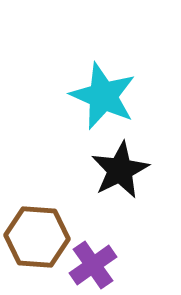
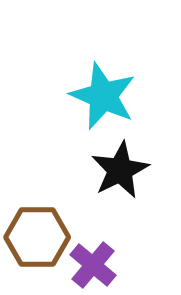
brown hexagon: rotated 4 degrees counterclockwise
purple cross: rotated 15 degrees counterclockwise
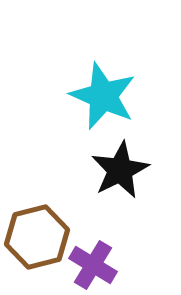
brown hexagon: rotated 14 degrees counterclockwise
purple cross: rotated 9 degrees counterclockwise
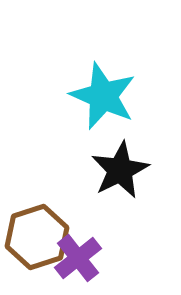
brown hexagon: rotated 4 degrees counterclockwise
purple cross: moved 15 px left, 7 px up; rotated 21 degrees clockwise
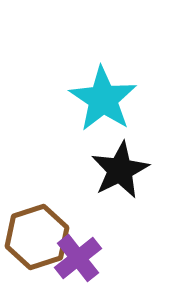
cyan star: moved 3 px down; rotated 10 degrees clockwise
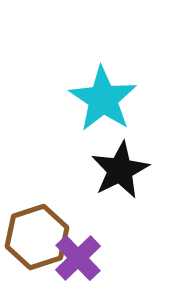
purple cross: rotated 6 degrees counterclockwise
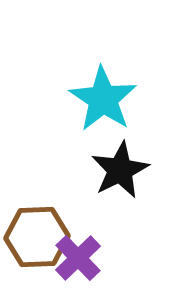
brown hexagon: rotated 16 degrees clockwise
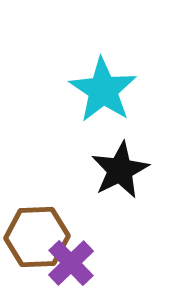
cyan star: moved 9 px up
purple cross: moved 7 px left, 5 px down
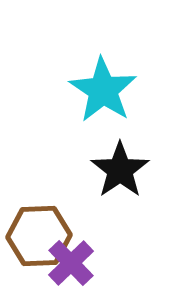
black star: rotated 8 degrees counterclockwise
brown hexagon: moved 2 px right, 1 px up
